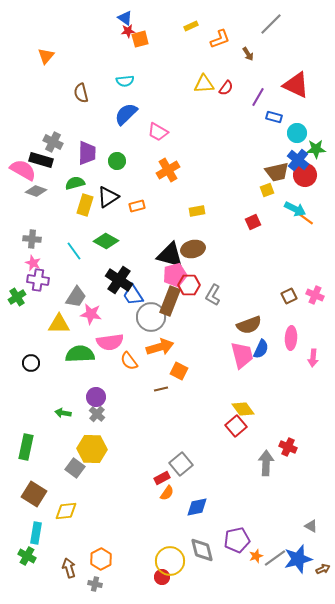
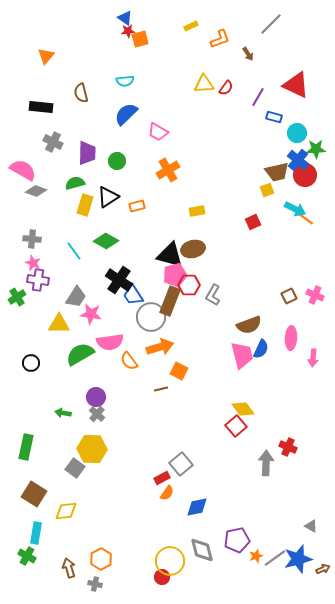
black rectangle at (41, 160): moved 53 px up; rotated 10 degrees counterclockwise
green semicircle at (80, 354): rotated 28 degrees counterclockwise
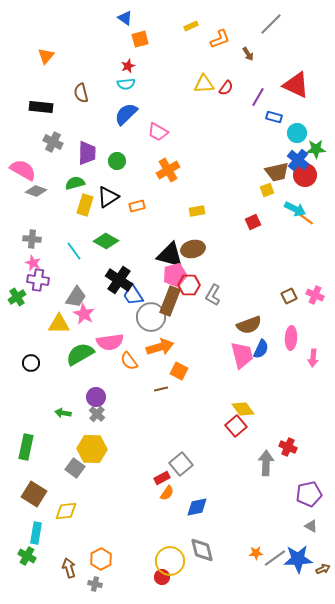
red star at (128, 31): moved 35 px down; rotated 16 degrees counterclockwise
cyan semicircle at (125, 81): moved 1 px right, 3 px down
pink star at (91, 314): moved 7 px left; rotated 20 degrees clockwise
purple pentagon at (237, 540): moved 72 px right, 46 px up
orange star at (256, 556): moved 3 px up; rotated 16 degrees clockwise
blue star at (298, 559): rotated 12 degrees clockwise
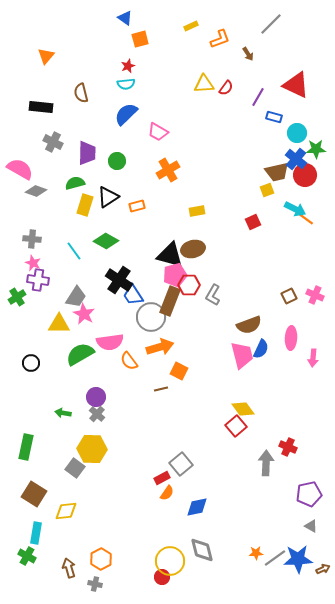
blue cross at (298, 160): moved 2 px left, 1 px up
pink semicircle at (23, 170): moved 3 px left, 1 px up
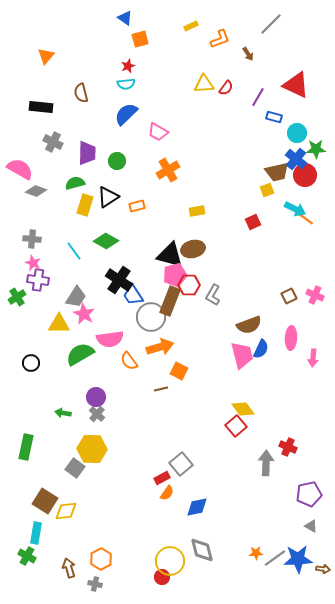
pink semicircle at (110, 342): moved 3 px up
brown square at (34, 494): moved 11 px right, 7 px down
brown arrow at (323, 569): rotated 32 degrees clockwise
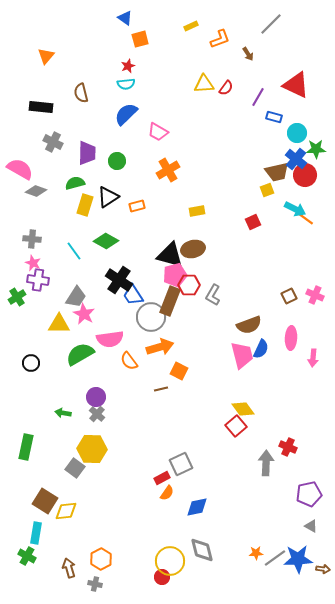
gray square at (181, 464): rotated 15 degrees clockwise
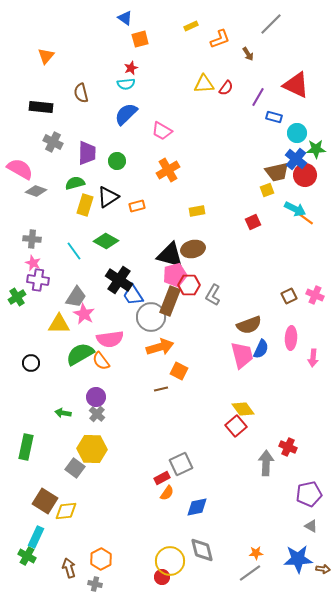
red star at (128, 66): moved 3 px right, 2 px down
pink trapezoid at (158, 132): moved 4 px right, 1 px up
orange semicircle at (129, 361): moved 28 px left
cyan rectangle at (36, 533): moved 4 px down; rotated 15 degrees clockwise
gray line at (275, 558): moved 25 px left, 15 px down
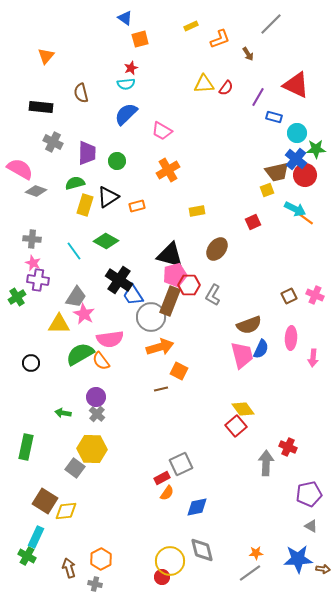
brown ellipse at (193, 249): moved 24 px right; rotated 40 degrees counterclockwise
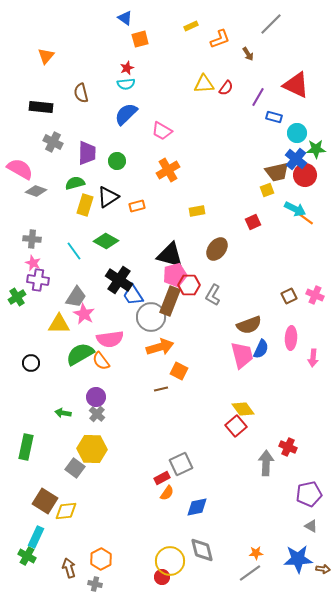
red star at (131, 68): moved 4 px left
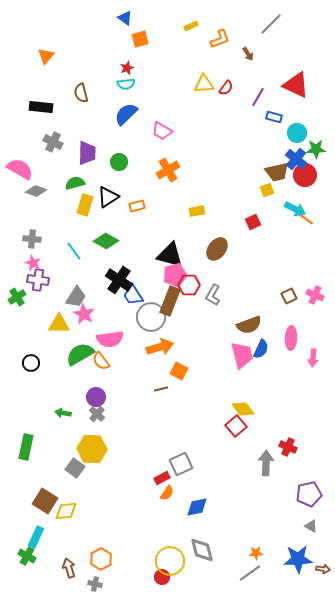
green circle at (117, 161): moved 2 px right, 1 px down
